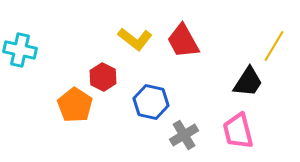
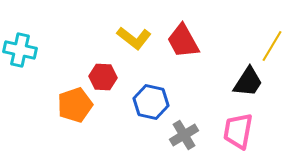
yellow L-shape: moved 1 px left, 1 px up
yellow line: moved 2 px left
red hexagon: rotated 24 degrees counterclockwise
orange pentagon: rotated 20 degrees clockwise
pink trapezoid: rotated 24 degrees clockwise
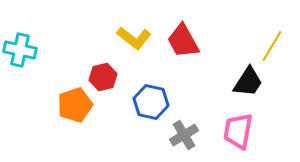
red hexagon: rotated 16 degrees counterclockwise
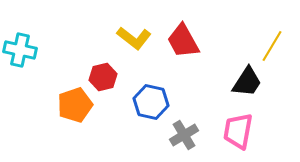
black trapezoid: moved 1 px left
